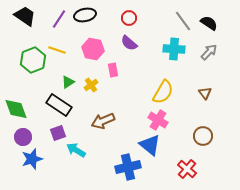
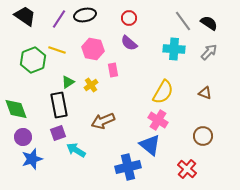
brown triangle: rotated 32 degrees counterclockwise
black rectangle: rotated 45 degrees clockwise
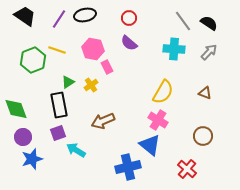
pink rectangle: moved 6 px left, 3 px up; rotated 16 degrees counterclockwise
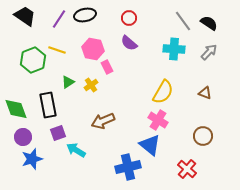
black rectangle: moved 11 px left
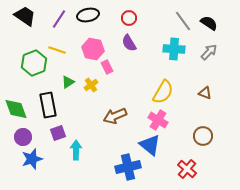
black ellipse: moved 3 px right
purple semicircle: rotated 18 degrees clockwise
green hexagon: moved 1 px right, 3 px down
brown arrow: moved 12 px right, 5 px up
cyan arrow: rotated 60 degrees clockwise
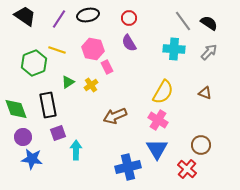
brown circle: moved 2 px left, 9 px down
blue triangle: moved 7 px right, 4 px down; rotated 20 degrees clockwise
blue star: rotated 25 degrees clockwise
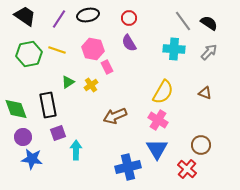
green hexagon: moved 5 px left, 9 px up; rotated 10 degrees clockwise
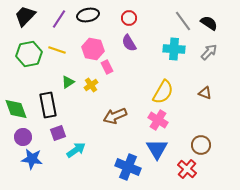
black trapezoid: rotated 80 degrees counterclockwise
cyan arrow: rotated 54 degrees clockwise
blue cross: rotated 35 degrees clockwise
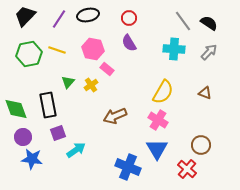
pink rectangle: moved 2 px down; rotated 24 degrees counterclockwise
green triangle: rotated 16 degrees counterclockwise
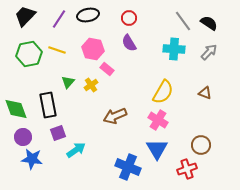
red cross: rotated 30 degrees clockwise
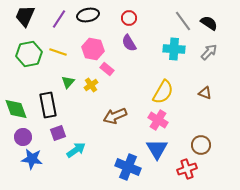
black trapezoid: rotated 20 degrees counterclockwise
yellow line: moved 1 px right, 2 px down
